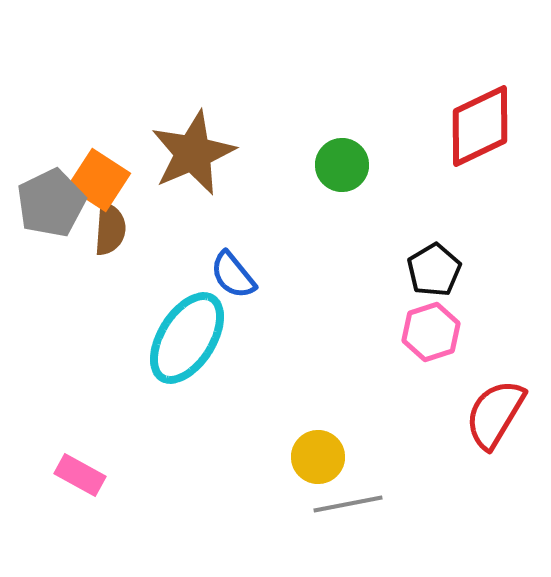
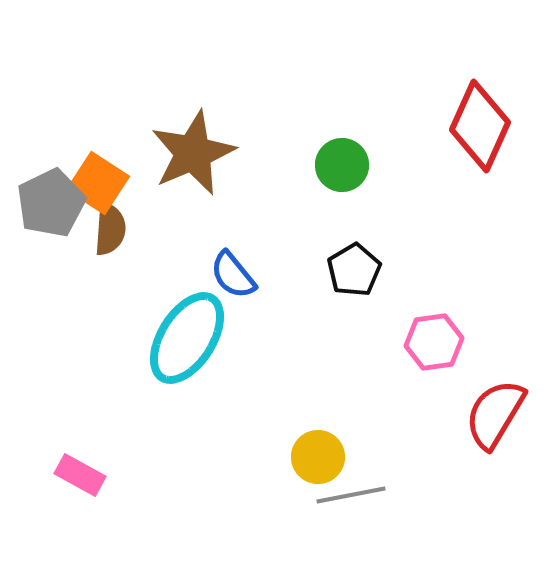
red diamond: rotated 40 degrees counterclockwise
orange square: moved 1 px left, 3 px down
black pentagon: moved 80 px left
pink hexagon: moved 3 px right, 10 px down; rotated 10 degrees clockwise
gray line: moved 3 px right, 9 px up
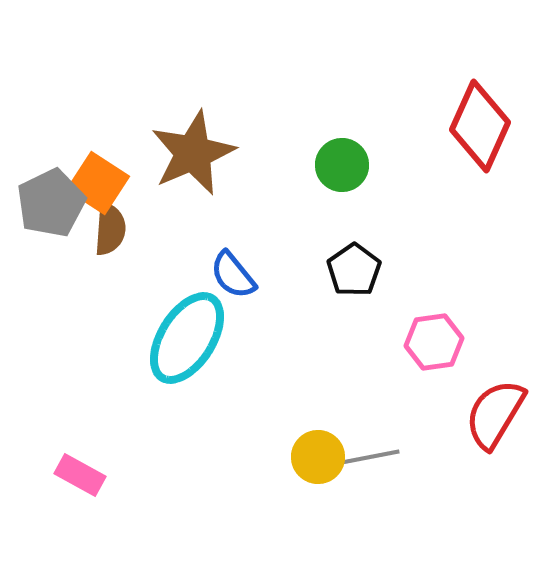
black pentagon: rotated 4 degrees counterclockwise
gray line: moved 14 px right, 37 px up
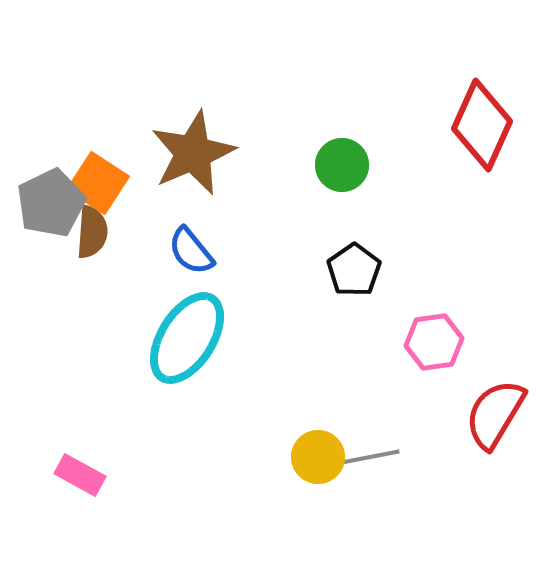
red diamond: moved 2 px right, 1 px up
brown semicircle: moved 18 px left, 3 px down
blue semicircle: moved 42 px left, 24 px up
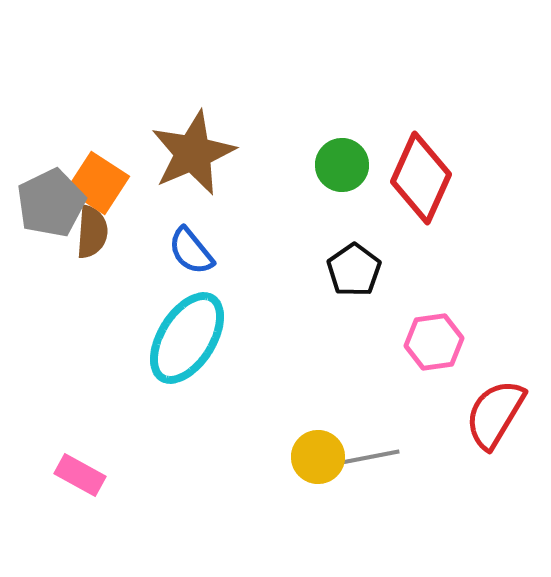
red diamond: moved 61 px left, 53 px down
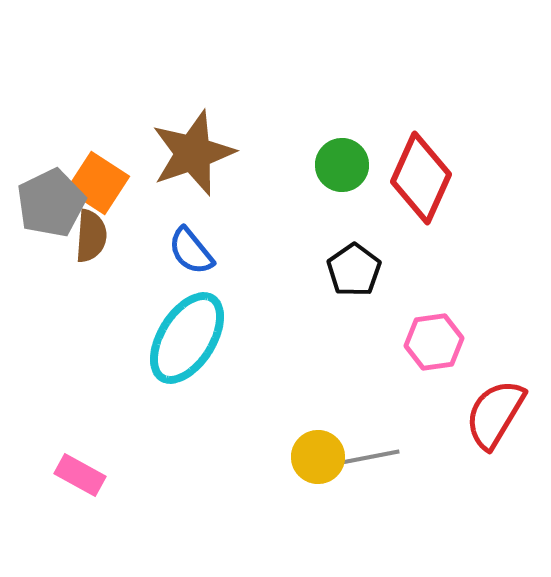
brown star: rotated 4 degrees clockwise
brown semicircle: moved 1 px left, 4 px down
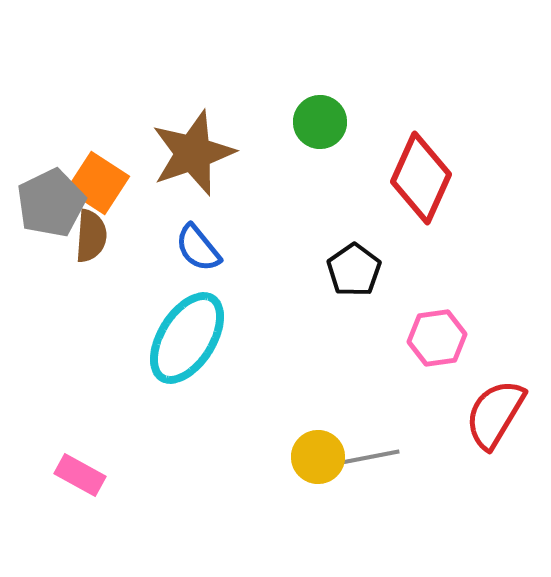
green circle: moved 22 px left, 43 px up
blue semicircle: moved 7 px right, 3 px up
pink hexagon: moved 3 px right, 4 px up
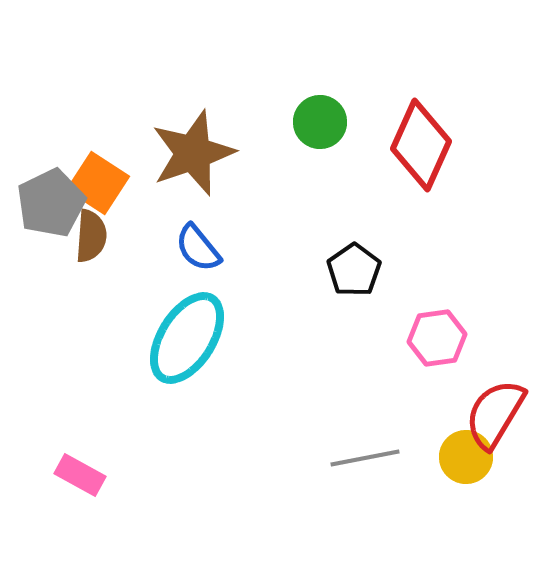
red diamond: moved 33 px up
yellow circle: moved 148 px right
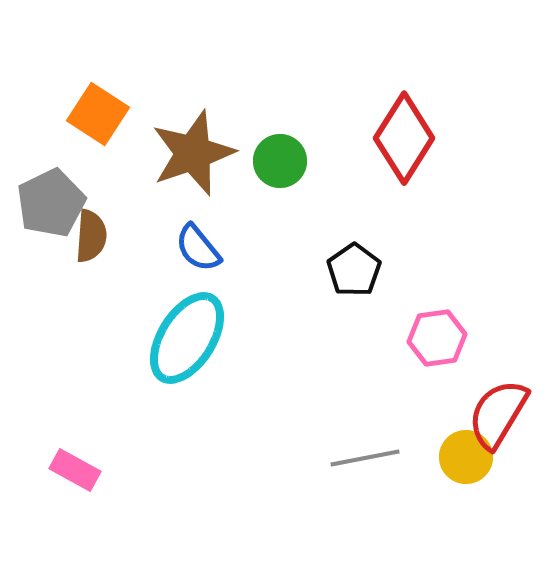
green circle: moved 40 px left, 39 px down
red diamond: moved 17 px left, 7 px up; rotated 8 degrees clockwise
orange square: moved 69 px up
red semicircle: moved 3 px right
pink rectangle: moved 5 px left, 5 px up
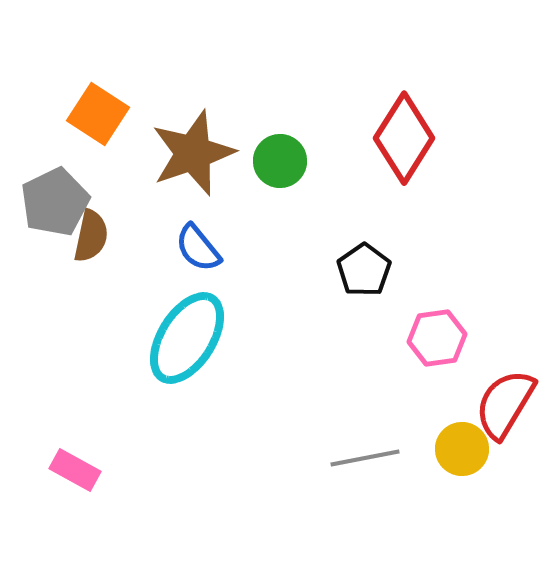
gray pentagon: moved 4 px right, 1 px up
brown semicircle: rotated 8 degrees clockwise
black pentagon: moved 10 px right
red semicircle: moved 7 px right, 10 px up
yellow circle: moved 4 px left, 8 px up
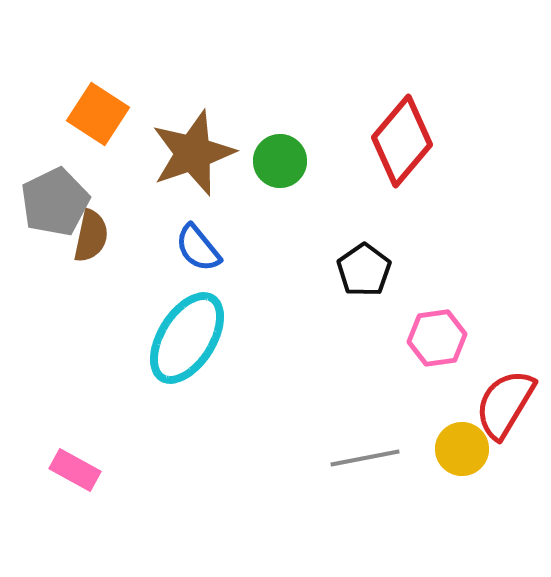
red diamond: moved 2 px left, 3 px down; rotated 8 degrees clockwise
